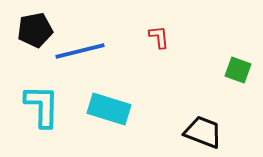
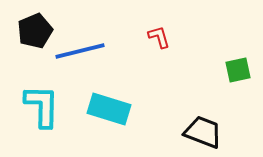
black pentagon: moved 1 px down; rotated 12 degrees counterclockwise
red L-shape: rotated 10 degrees counterclockwise
green square: rotated 32 degrees counterclockwise
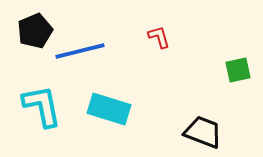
cyan L-shape: rotated 12 degrees counterclockwise
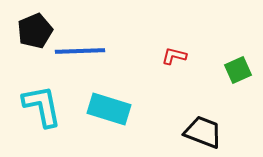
red L-shape: moved 15 px right, 19 px down; rotated 60 degrees counterclockwise
blue line: rotated 12 degrees clockwise
green square: rotated 12 degrees counterclockwise
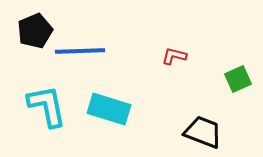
green square: moved 9 px down
cyan L-shape: moved 5 px right
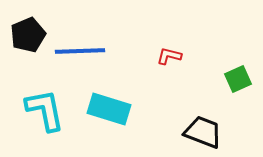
black pentagon: moved 7 px left, 4 px down
red L-shape: moved 5 px left
cyan L-shape: moved 2 px left, 4 px down
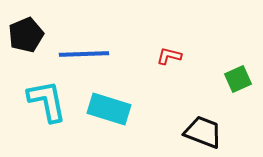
black pentagon: moved 2 px left
blue line: moved 4 px right, 3 px down
cyan L-shape: moved 2 px right, 9 px up
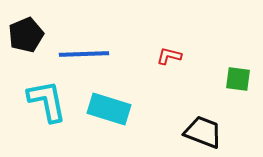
green square: rotated 32 degrees clockwise
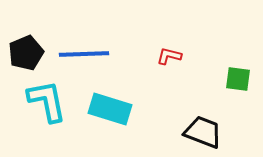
black pentagon: moved 18 px down
cyan rectangle: moved 1 px right
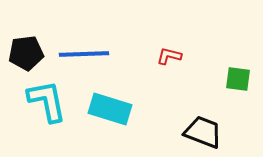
black pentagon: rotated 16 degrees clockwise
